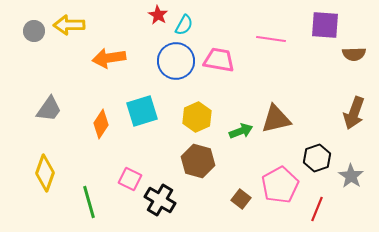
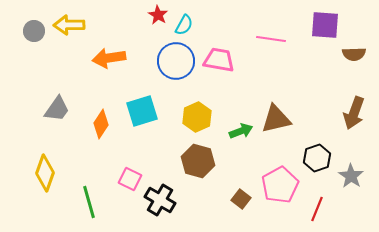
gray trapezoid: moved 8 px right
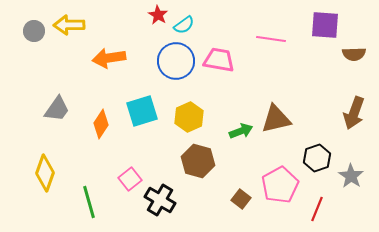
cyan semicircle: rotated 25 degrees clockwise
yellow hexagon: moved 8 px left
pink square: rotated 25 degrees clockwise
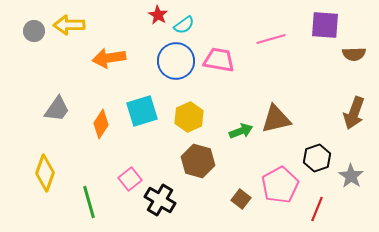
pink line: rotated 24 degrees counterclockwise
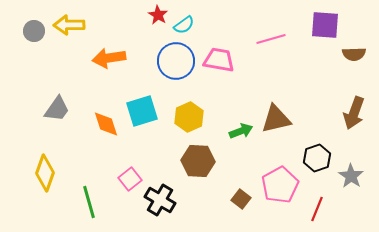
orange diamond: moved 5 px right; rotated 52 degrees counterclockwise
brown hexagon: rotated 12 degrees counterclockwise
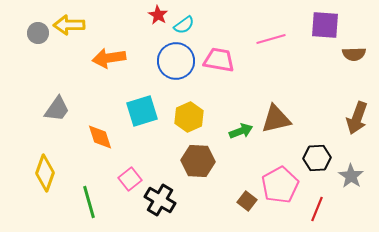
gray circle: moved 4 px right, 2 px down
brown arrow: moved 3 px right, 5 px down
orange diamond: moved 6 px left, 13 px down
black hexagon: rotated 16 degrees clockwise
brown square: moved 6 px right, 2 px down
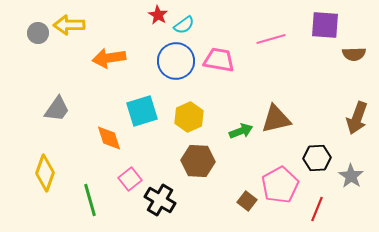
orange diamond: moved 9 px right, 1 px down
green line: moved 1 px right, 2 px up
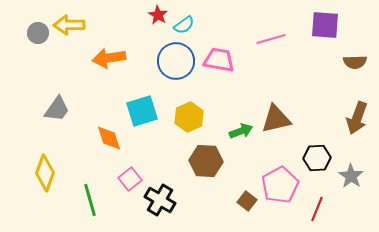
brown semicircle: moved 1 px right, 8 px down
brown hexagon: moved 8 px right
